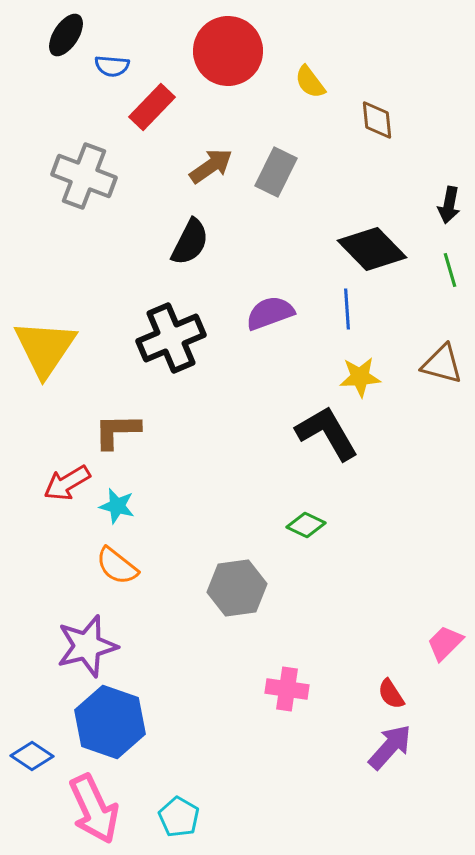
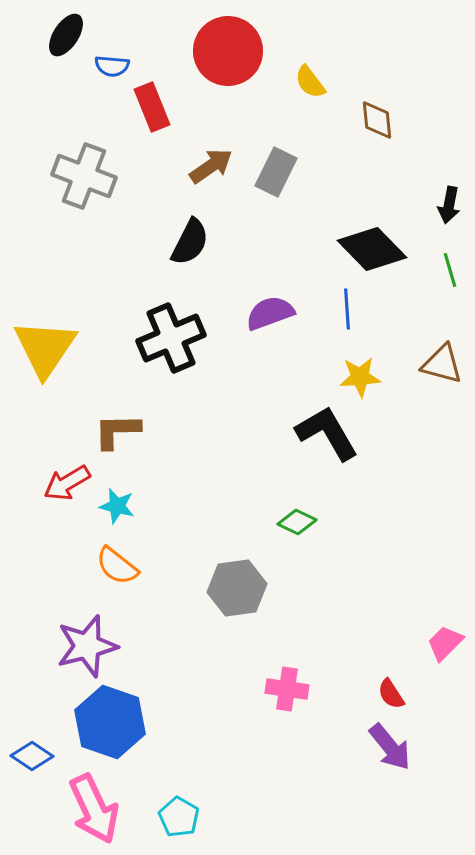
red rectangle: rotated 66 degrees counterclockwise
green diamond: moved 9 px left, 3 px up
purple arrow: rotated 99 degrees clockwise
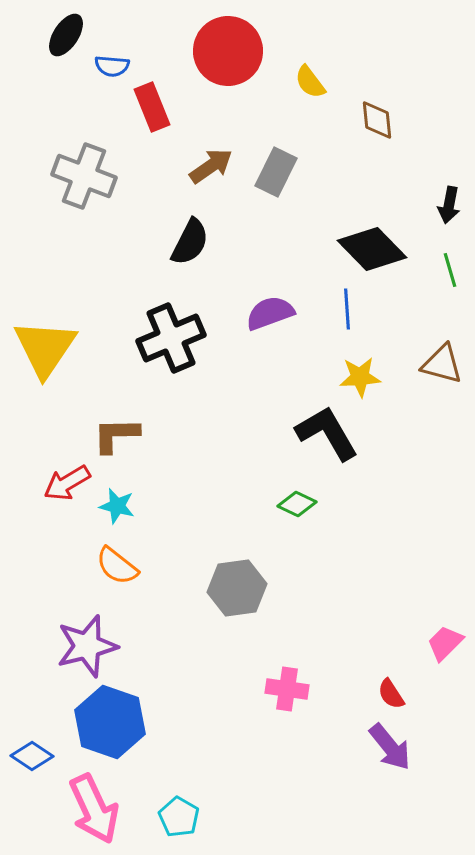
brown L-shape: moved 1 px left, 4 px down
green diamond: moved 18 px up
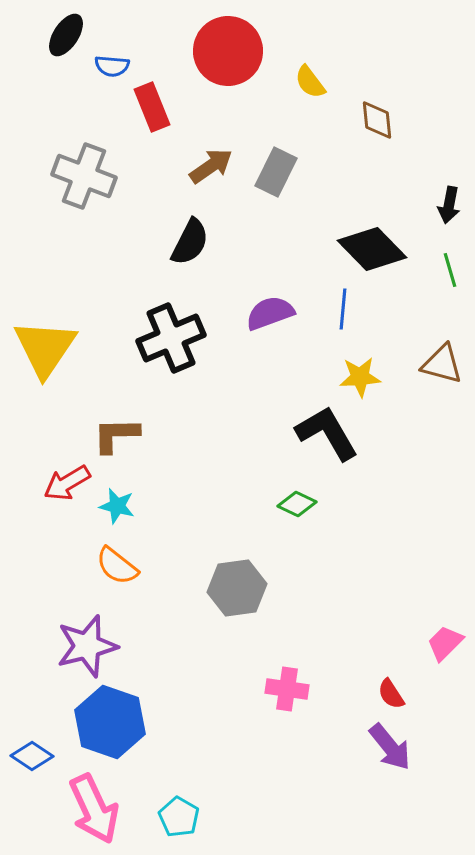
blue line: moved 4 px left; rotated 9 degrees clockwise
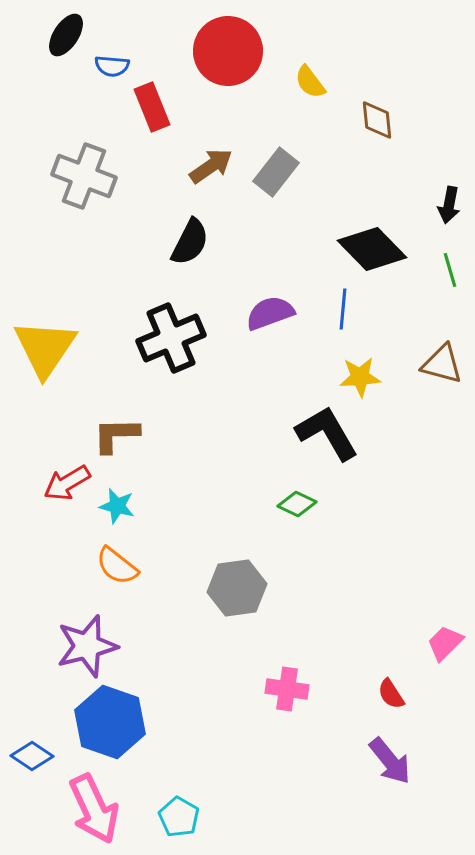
gray rectangle: rotated 12 degrees clockwise
purple arrow: moved 14 px down
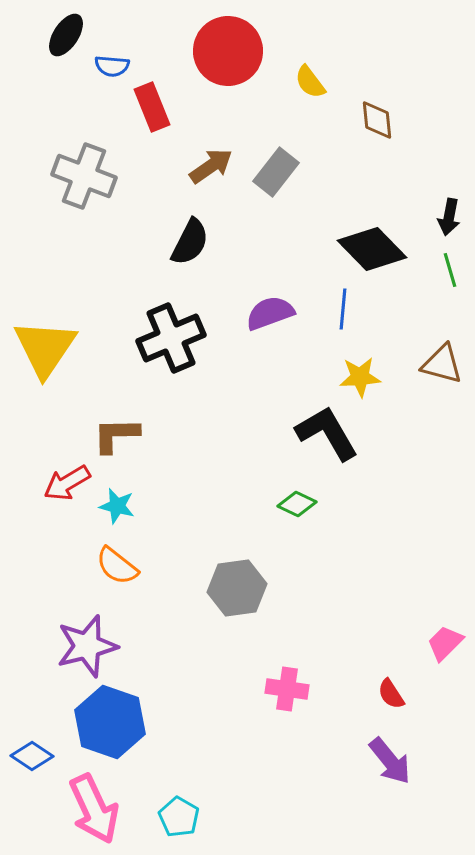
black arrow: moved 12 px down
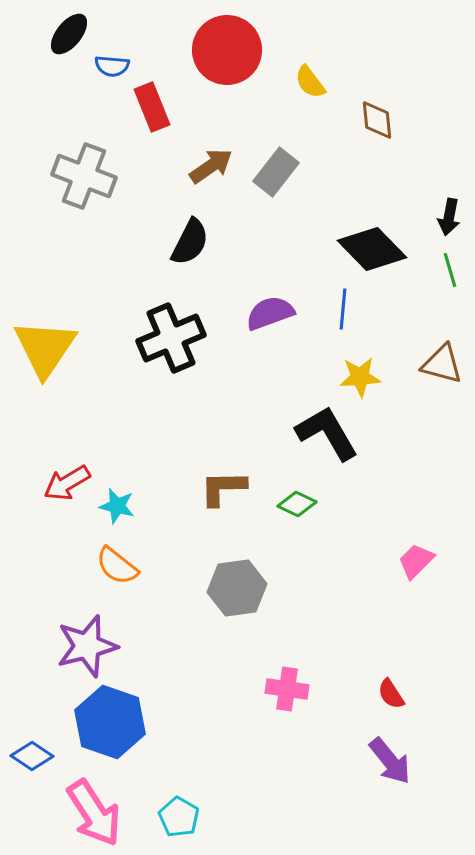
black ellipse: moved 3 px right, 1 px up; rotated 6 degrees clockwise
red circle: moved 1 px left, 1 px up
brown L-shape: moved 107 px right, 53 px down
pink trapezoid: moved 29 px left, 82 px up
pink arrow: moved 4 px down; rotated 8 degrees counterclockwise
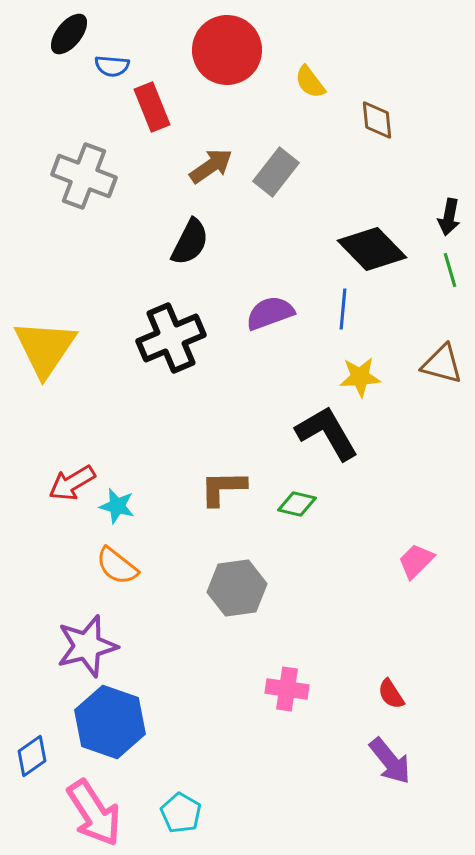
red arrow: moved 5 px right
green diamond: rotated 12 degrees counterclockwise
blue diamond: rotated 69 degrees counterclockwise
cyan pentagon: moved 2 px right, 4 px up
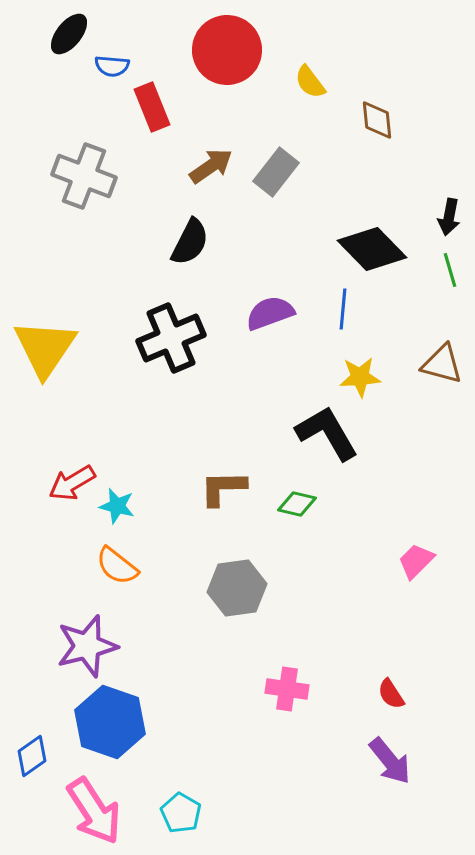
pink arrow: moved 2 px up
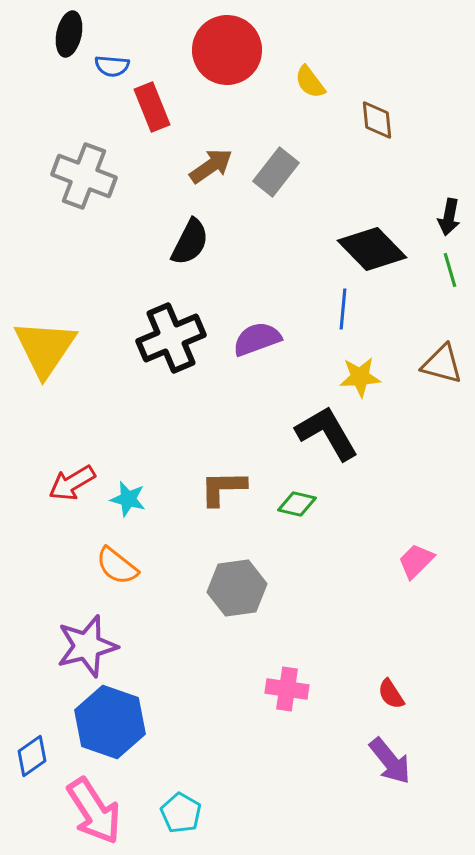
black ellipse: rotated 27 degrees counterclockwise
purple semicircle: moved 13 px left, 26 px down
cyan star: moved 11 px right, 7 px up
